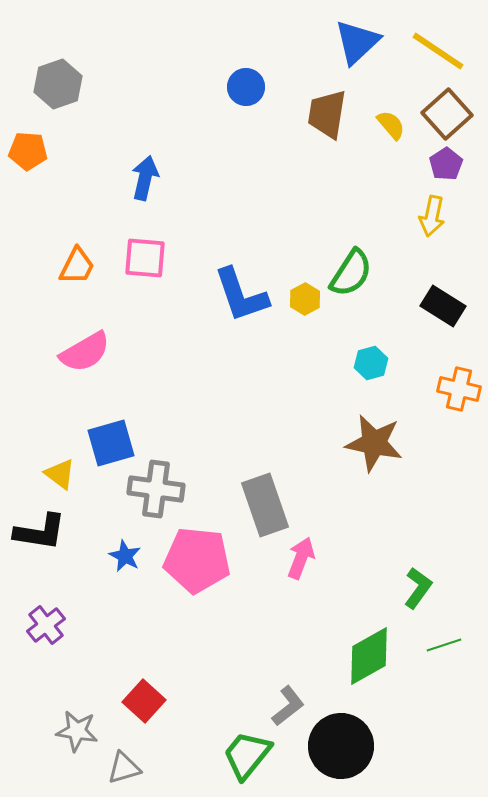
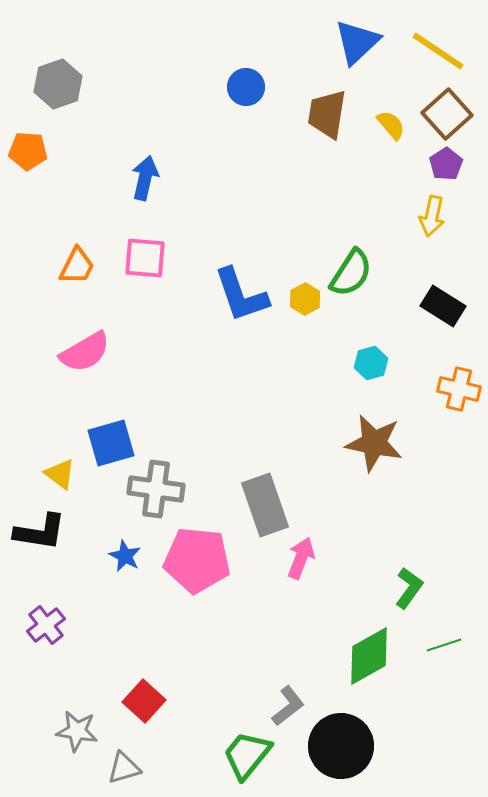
green L-shape: moved 9 px left
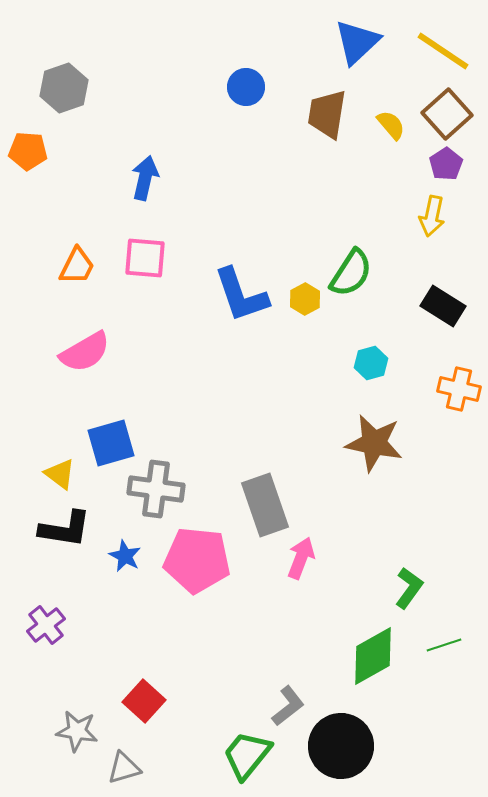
yellow line: moved 5 px right
gray hexagon: moved 6 px right, 4 px down
black L-shape: moved 25 px right, 3 px up
green diamond: moved 4 px right
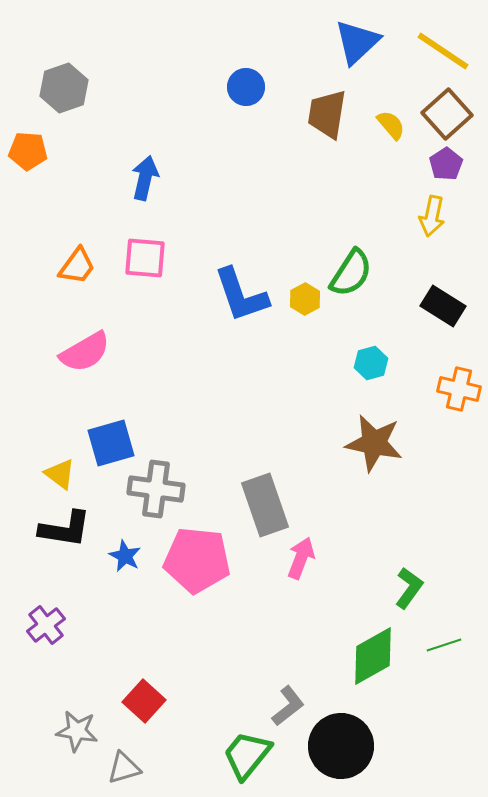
orange trapezoid: rotated 9 degrees clockwise
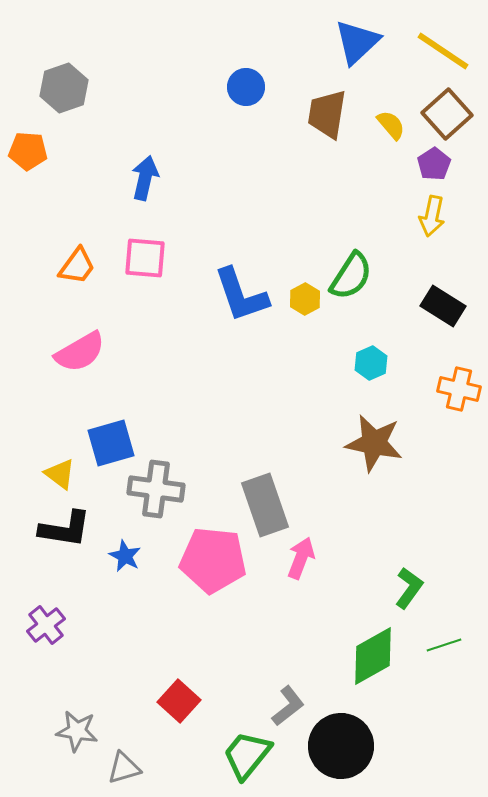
purple pentagon: moved 12 px left
green semicircle: moved 3 px down
pink semicircle: moved 5 px left
cyan hexagon: rotated 8 degrees counterclockwise
pink pentagon: moved 16 px right
red square: moved 35 px right
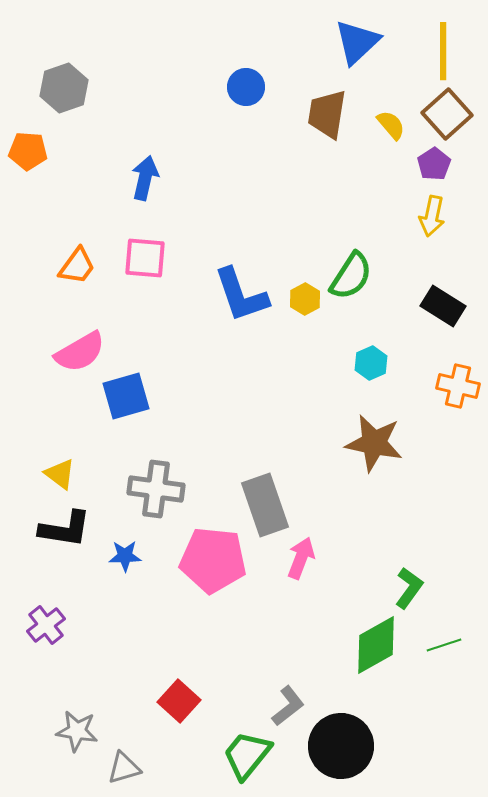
yellow line: rotated 56 degrees clockwise
orange cross: moved 1 px left, 3 px up
blue square: moved 15 px right, 47 px up
blue star: rotated 28 degrees counterclockwise
green diamond: moved 3 px right, 11 px up
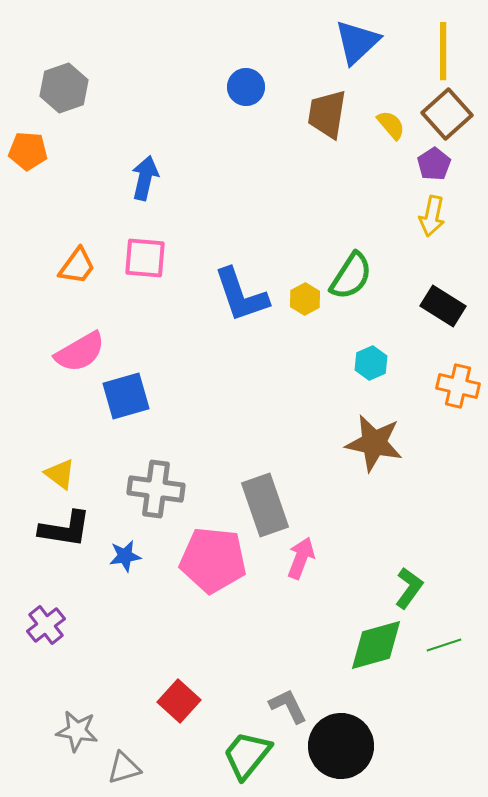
blue star: rotated 8 degrees counterclockwise
green diamond: rotated 14 degrees clockwise
gray L-shape: rotated 78 degrees counterclockwise
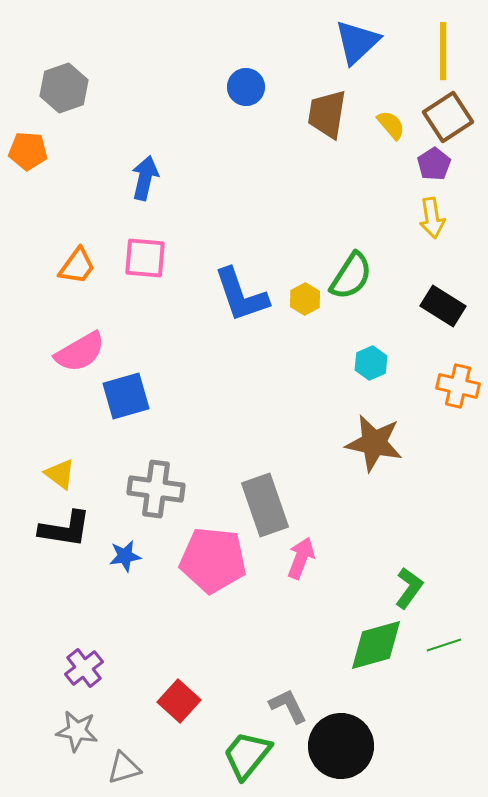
brown square: moved 1 px right, 3 px down; rotated 9 degrees clockwise
yellow arrow: moved 2 px down; rotated 21 degrees counterclockwise
purple cross: moved 38 px right, 43 px down
